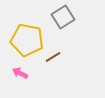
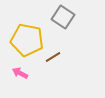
gray square: rotated 25 degrees counterclockwise
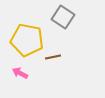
brown line: rotated 21 degrees clockwise
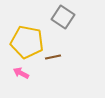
yellow pentagon: moved 2 px down
pink arrow: moved 1 px right
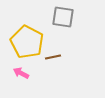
gray square: rotated 25 degrees counterclockwise
yellow pentagon: rotated 16 degrees clockwise
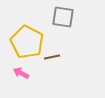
brown line: moved 1 px left
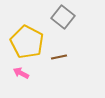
gray square: rotated 30 degrees clockwise
brown line: moved 7 px right
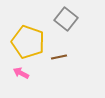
gray square: moved 3 px right, 2 px down
yellow pentagon: moved 1 px right; rotated 8 degrees counterclockwise
